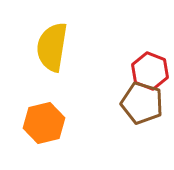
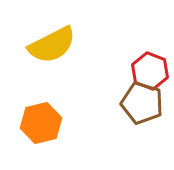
yellow semicircle: moved 2 px up; rotated 126 degrees counterclockwise
orange hexagon: moved 3 px left
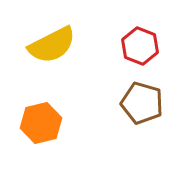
red hexagon: moved 10 px left, 25 px up
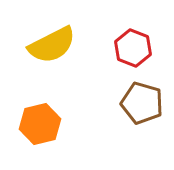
red hexagon: moved 7 px left, 2 px down
orange hexagon: moved 1 px left, 1 px down
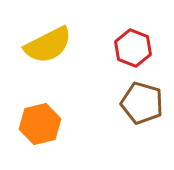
yellow semicircle: moved 4 px left
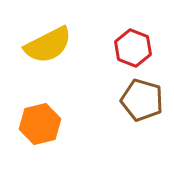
brown pentagon: moved 3 px up
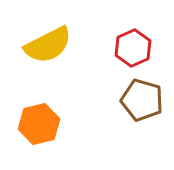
red hexagon: rotated 15 degrees clockwise
orange hexagon: moved 1 px left
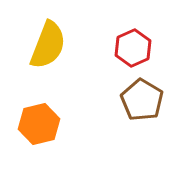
yellow semicircle: rotated 42 degrees counterclockwise
brown pentagon: rotated 15 degrees clockwise
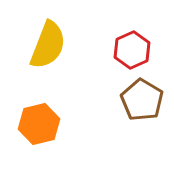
red hexagon: moved 1 px left, 2 px down
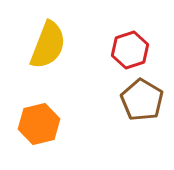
red hexagon: moved 2 px left; rotated 6 degrees clockwise
